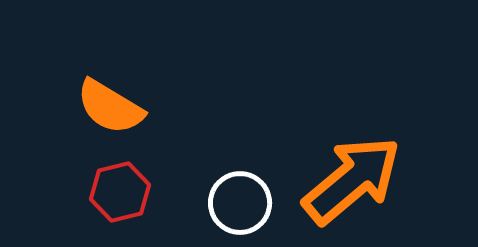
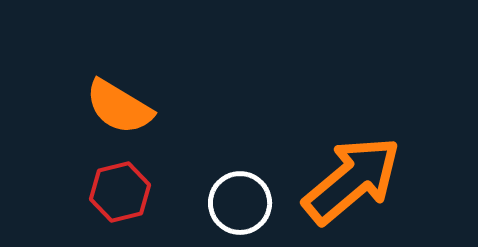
orange semicircle: moved 9 px right
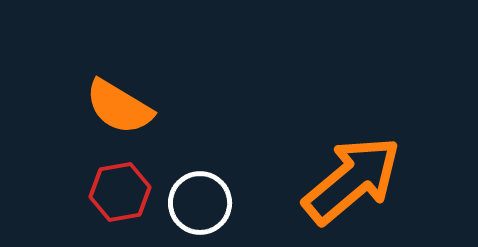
red hexagon: rotated 4 degrees clockwise
white circle: moved 40 px left
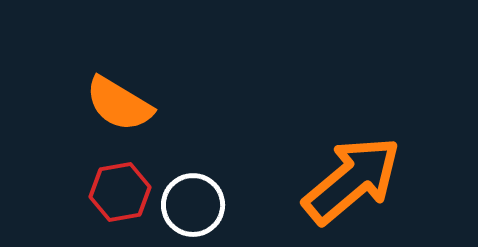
orange semicircle: moved 3 px up
white circle: moved 7 px left, 2 px down
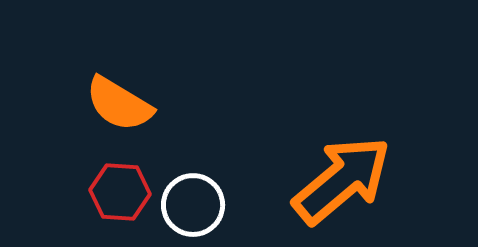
orange arrow: moved 10 px left
red hexagon: rotated 14 degrees clockwise
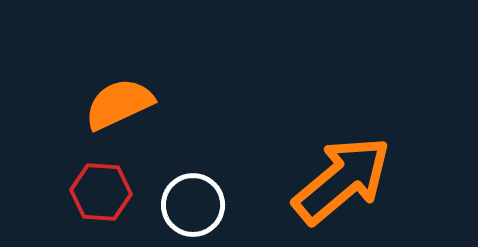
orange semicircle: rotated 124 degrees clockwise
red hexagon: moved 19 px left
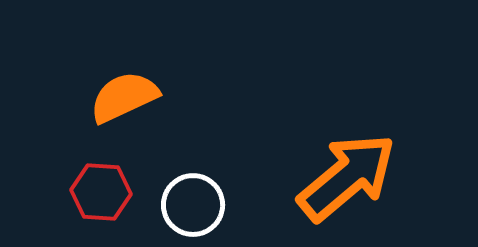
orange semicircle: moved 5 px right, 7 px up
orange arrow: moved 5 px right, 3 px up
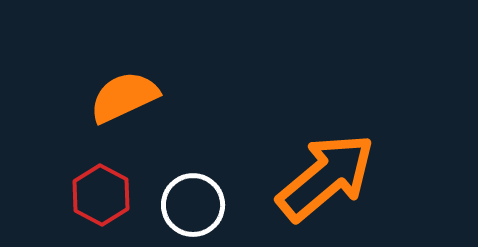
orange arrow: moved 21 px left
red hexagon: moved 3 px down; rotated 24 degrees clockwise
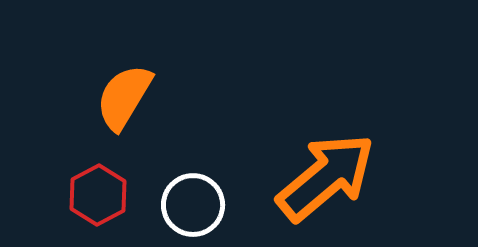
orange semicircle: rotated 34 degrees counterclockwise
red hexagon: moved 3 px left; rotated 4 degrees clockwise
